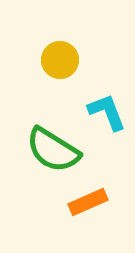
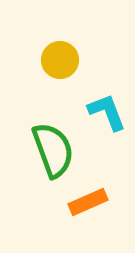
green semicircle: rotated 142 degrees counterclockwise
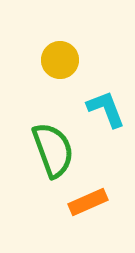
cyan L-shape: moved 1 px left, 3 px up
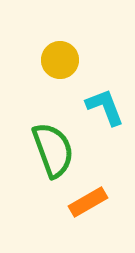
cyan L-shape: moved 1 px left, 2 px up
orange rectangle: rotated 6 degrees counterclockwise
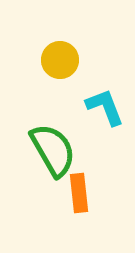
green semicircle: rotated 10 degrees counterclockwise
orange rectangle: moved 9 px left, 9 px up; rotated 66 degrees counterclockwise
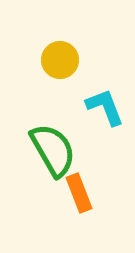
orange rectangle: rotated 15 degrees counterclockwise
